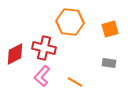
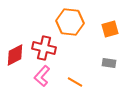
red diamond: moved 1 px down
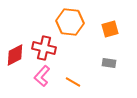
orange line: moved 2 px left
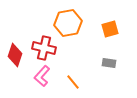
orange hexagon: moved 2 px left, 1 px down; rotated 16 degrees counterclockwise
red diamond: rotated 45 degrees counterclockwise
orange line: rotated 21 degrees clockwise
